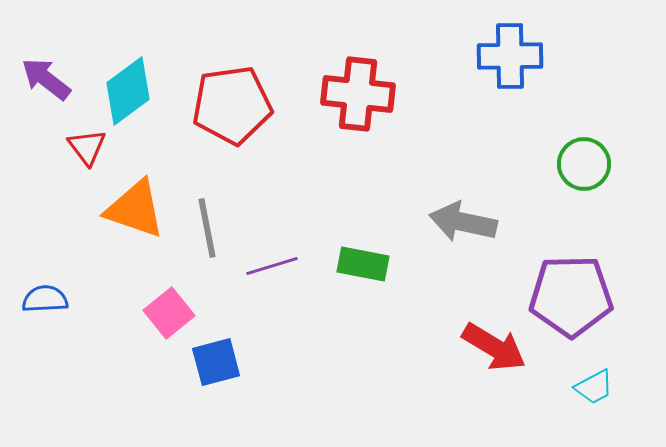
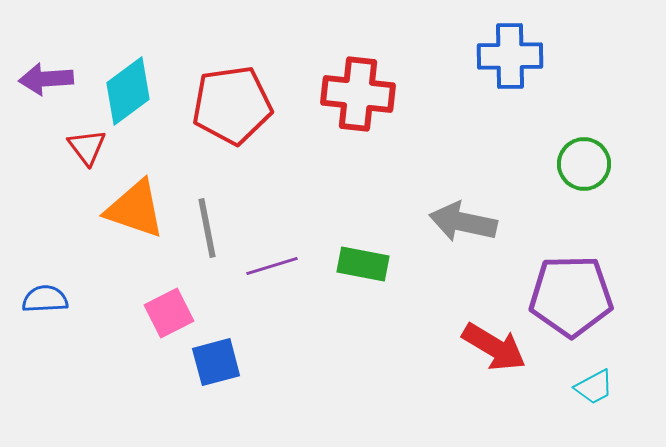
purple arrow: rotated 42 degrees counterclockwise
pink square: rotated 12 degrees clockwise
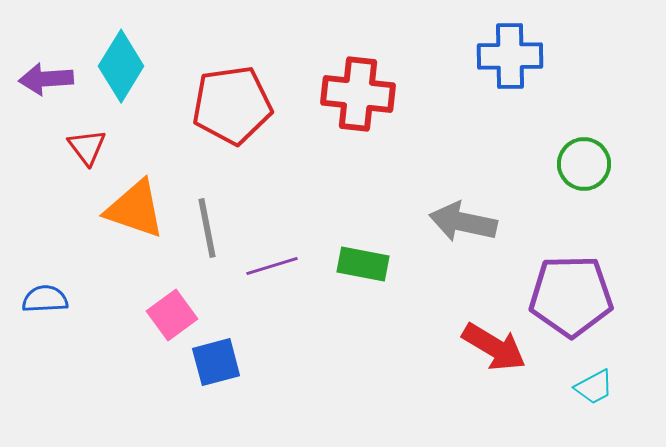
cyan diamond: moved 7 px left, 25 px up; rotated 22 degrees counterclockwise
pink square: moved 3 px right, 2 px down; rotated 9 degrees counterclockwise
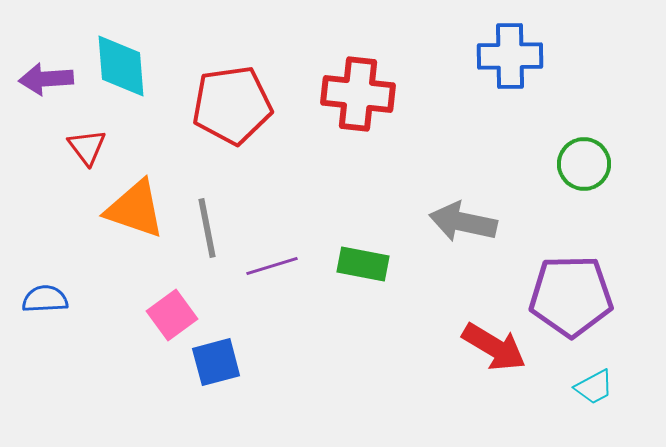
cyan diamond: rotated 36 degrees counterclockwise
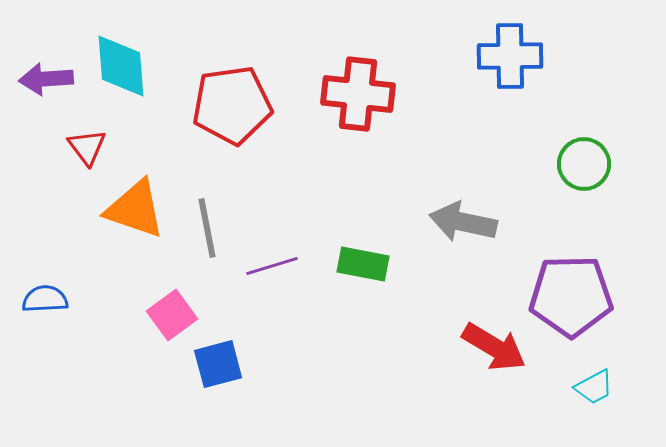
blue square: moved 2 px right, 2 px down
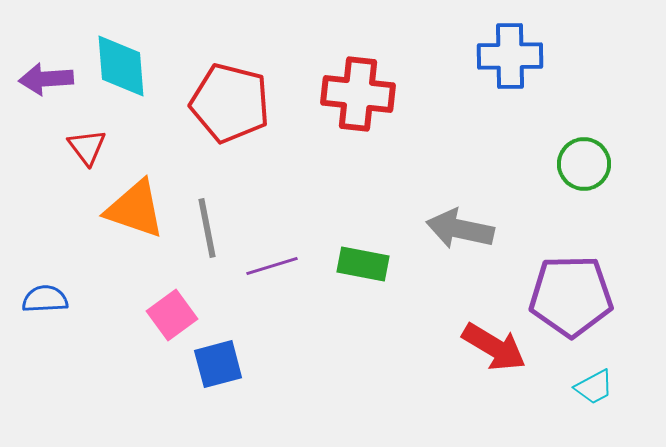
red pentagon: moved 2 px left, 2 px up; rotated 22 degrees clockwise
gray arrow: moved 3 px left, 7 px down
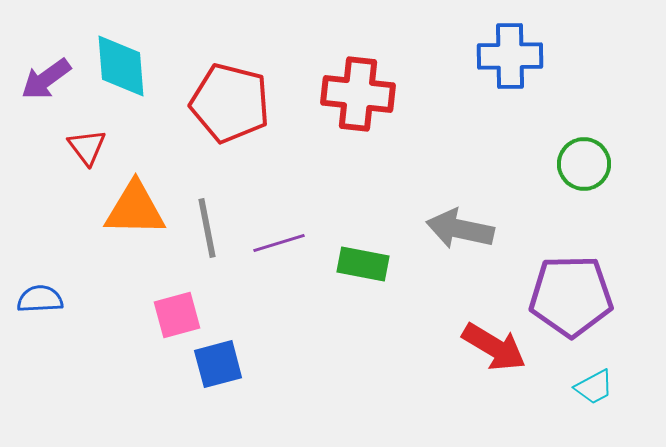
purple arrow: rotated 32 degrees counterclockwise
orange triangle: rotated 18 degrees counterclockwise
purple line: moved 7 px right, 23 px up
blue semicircle: moved 5 px left
pink square: moved 5 px right; rotated 21 degrees clockwise
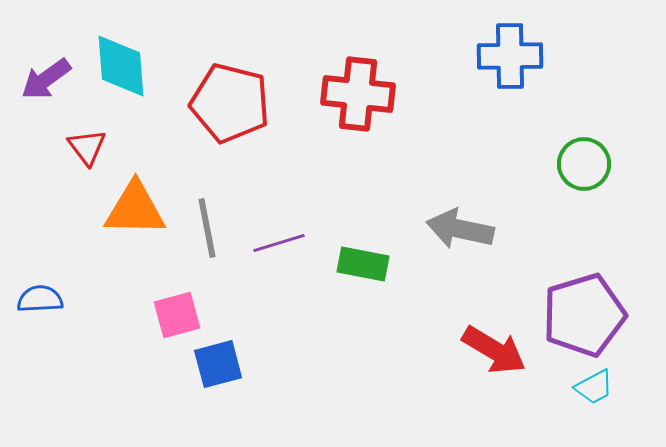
purple pentagon: moved 13 px right, 19 px down; rotated 16 degrees counterclockwise
red arrow: moved 3 px down
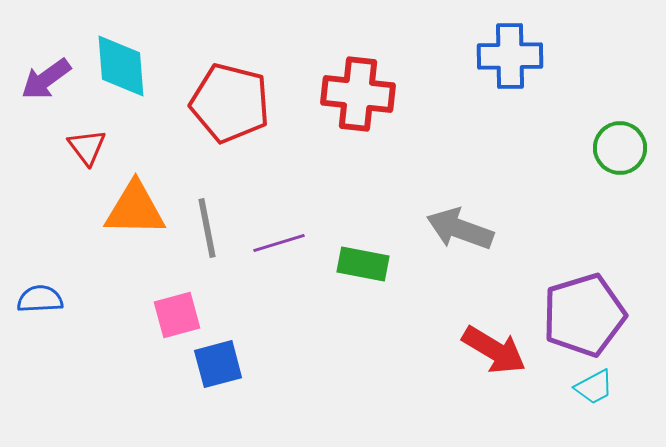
green circle: moved 36 px right, 16 px up
gray arrow: rotated 8 degrees clockwise
